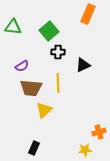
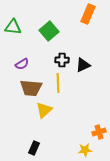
black cross: moved 4 px right, 8 px down
purple semicircle: moved 2 px up
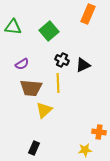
black cross: rotated 24 degrees clockwise
orange cross: rotated 24 degrees clockwise
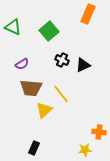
green triangle: rotated 18 degrees clockwise
yellow line: moved 3 px right, 11 px down; rotated 36 degrees counterclockwise
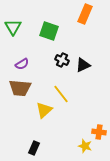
orange rectangle: moved 3 px left
green triangle: rotated 36 degrees clockwise
green square: rotated 30 degrees counterclockwise
brown trapezoid: moved 11 px left
yellow star: moved 4 px up; rotated 24 degrees clockwise
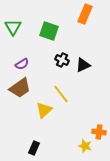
brown trapezoid: rotated 40 degrees counterclockwise
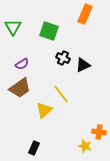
black cross: moved 1 px right, 2 px up
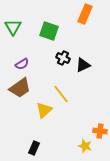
orange cross: moved 1 px right, 1 px up
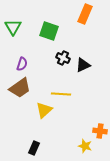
purple semicircle: rotated 40 degrees counterclockwise
yellow line: rotated 48 degrees counterclockwise
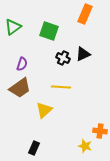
green triangle: rotated 24 degrees clockwise
black triangle: moved 11 px up
yellow line: moved 7 px up
